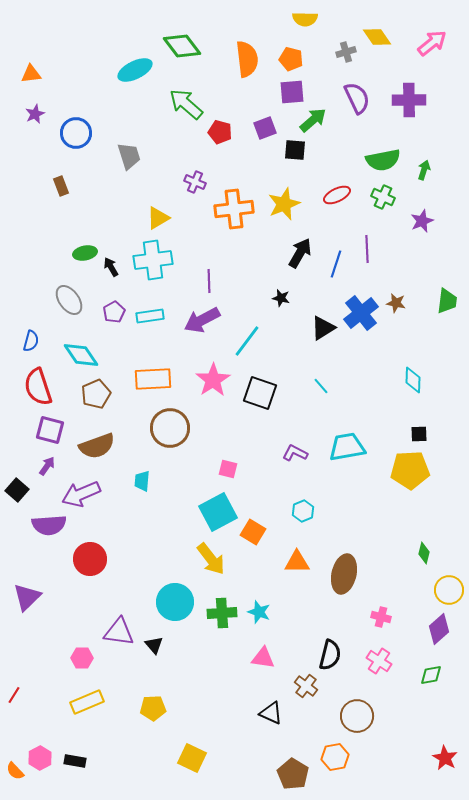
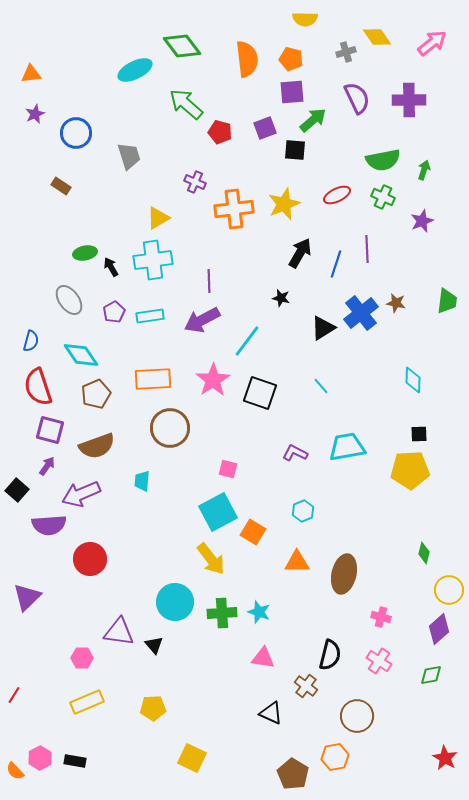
brown rectangle at (61, 186): rotated 36 degrees counterclockwise
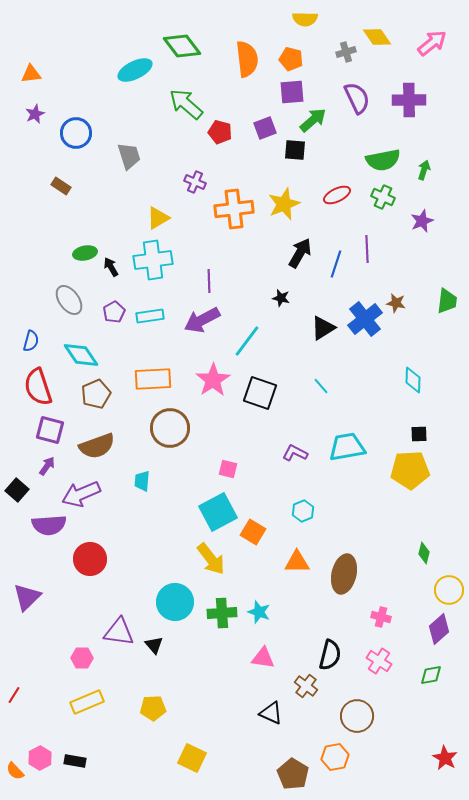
blue cross at (361, 313): moved 4 px right, 6 px down
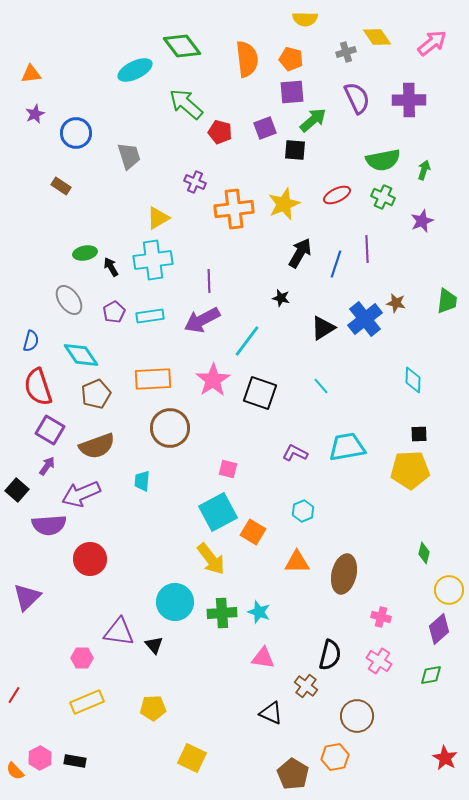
purple square at (50, 430): rotated 16 degrees clockwise
